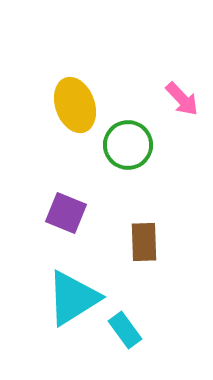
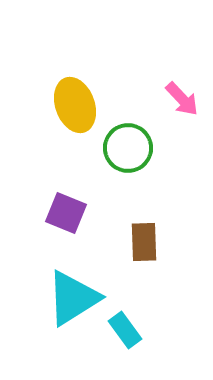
green circle: moved 3 px down
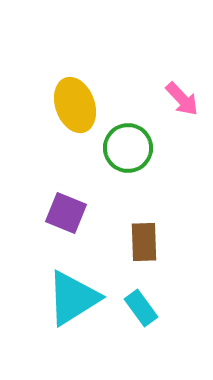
cyan rectangle: moved 16 px right, 22 px up
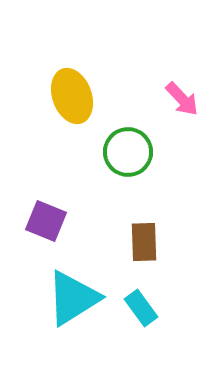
yellow ellipse: moved 3 px left, 9 px up
green circle: moved 4 px down
purple square: moved 20 px left, 8 px down
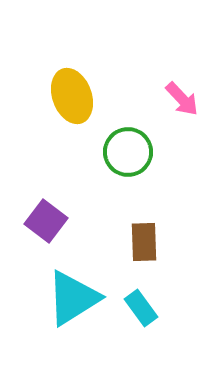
purple square: rotated 15 degrees clockwise
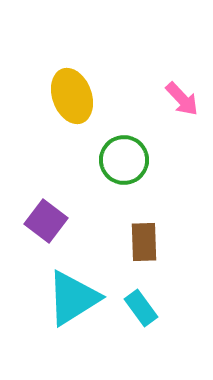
green circle: moved 4 px left, 8 px down
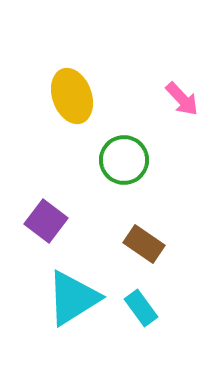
brown rectangle: moved 2 px down; rotated 54 degrees counterclockwise
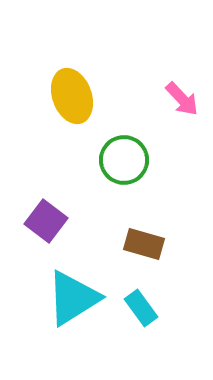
brown rectangle: rotated 18 degrees counterclockwise
